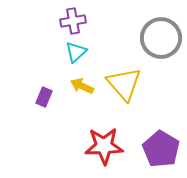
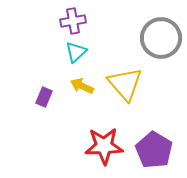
yellow triangle: moved 1 px right
purple pentagon: moved 7 px left, 1 px down
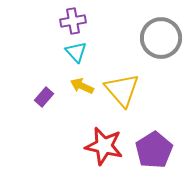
cyan triangle: rotated 30 degrees counterclockwise
yellow triangle: moved 3 px left, 6 px down
purple rectangle: rotated 18 degrees clockwise
red star: rotated 15 degrees clockwise
purple pentagon: rotated 9 degrees clockwise
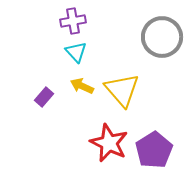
gray circle: moved 1 px right, 1 px up
red star: moved 5 px right, 3 px up; rotated 12 degrees clockwise
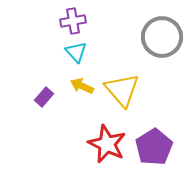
red star: moved 2 px left, 1 px down
purple pentagon: moved 3 px up
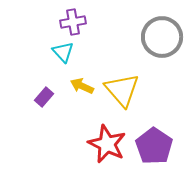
purple cross: moved 1 px down
cyan triangle: moved 13 px left
purple pentagon: moved 1 px up; rotated 6 degrees counterclockwise
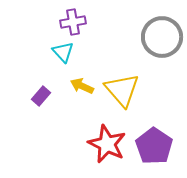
purple rectangle: moved 3 px left, 1 px up
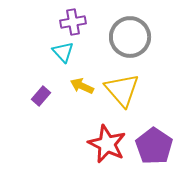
gray circle: moved 32 px left
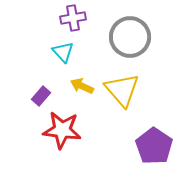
purple cross: moved 4 px up
red star: moved 45 px left, 14 px up; rotated 18 degrees counterclockwise
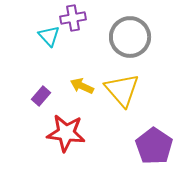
cyan triangle: moved 14 px left, 16 px up
red star: moved 4 px right, 3 px down
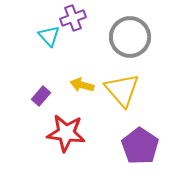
purple cross: rotated 10 degrees counterclockwise
yellow arrow: moved 1 px up; rotated 10 degrees counterclockwise
purple pentagon: moved 14 px left
